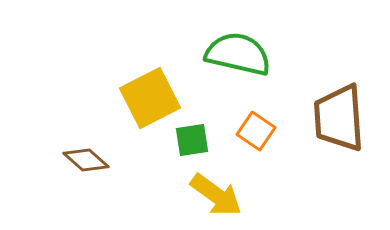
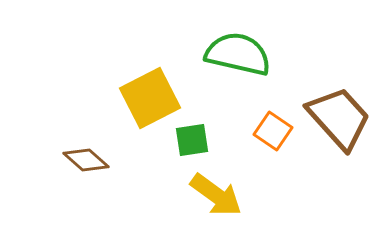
brown trapezoid: rotated 142 degrees clockwise
orange square: moved 17 px right
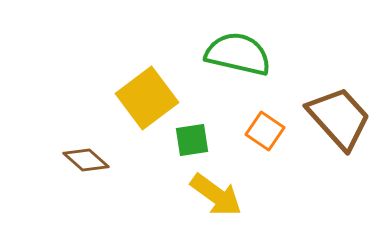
yellow square: moved 3 px left; rotated 10 degrees counterclockwise
orange square: moved 8 px left
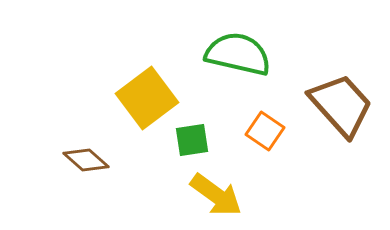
brown trapezoid: moved 2 px right, 13 px up
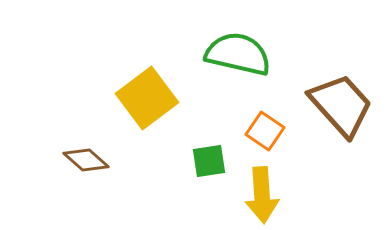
green square: moved 17 px right, 21 px down
yellow arrow: moved 46 px right; rotated 50 degrees clockwise
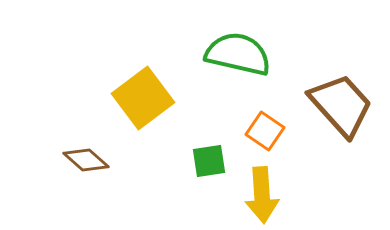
yellow square: moved 4 px left
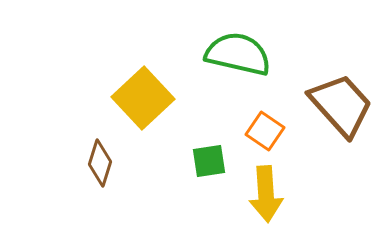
yellow square: rotated 6 degrees counterclockwise
brown diamond: moved 14 px right, 3 px down; rotated 66 degrees clockwise
yellow arrow: moved 4 px right, 1 px up
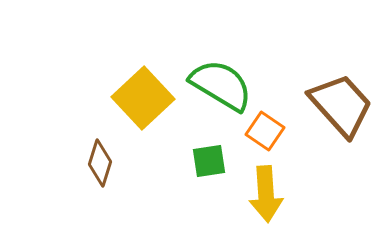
green semicircle: moved 17 px left, 31 px down; rotated 18 degrees clockwise
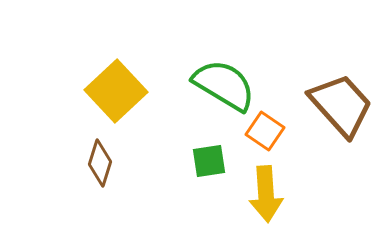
green semicircle: moved 3 px right
yellow square: moved 27 px left, 7 px up
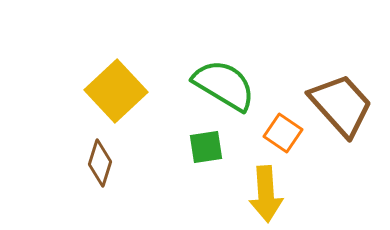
orange square: moved 18 px right, 2 px down
green square: moved 3 px left, 14 px up
